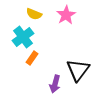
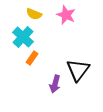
pink star: rotated 18 degrees counterclockwise
cyan cross: rotated 10 degrees counterclockwise
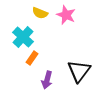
yellow semicircle: moved 6 px right, 1 px up
black triangle: moved 1 px right, 1 px down
purple arrow: moved 8 px left, 4 px up
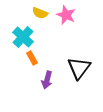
orange rectangle: rotated 64 degrees counterclockwise
black triangle: moved 3 px up
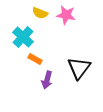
pink star: rotated 12 degrees counterclockwise
orange rectangle: moved 3 px right, 1 px down; rotated 32 degrees counterclockwise
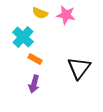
purple arrow: moved 13 px left, 4 px down
